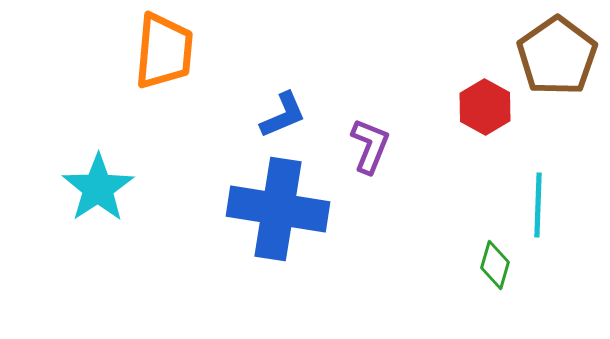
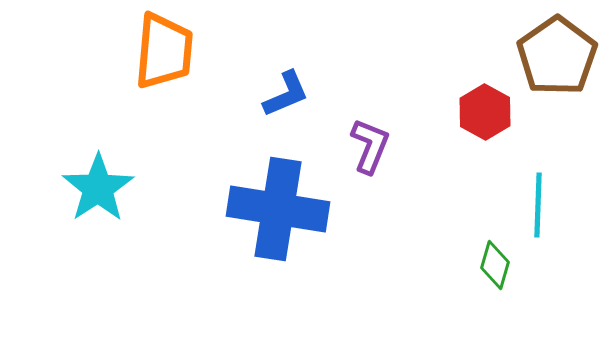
red hexagon: moved 5 px down
blue L-shape: moved 3 px right, 21 px up
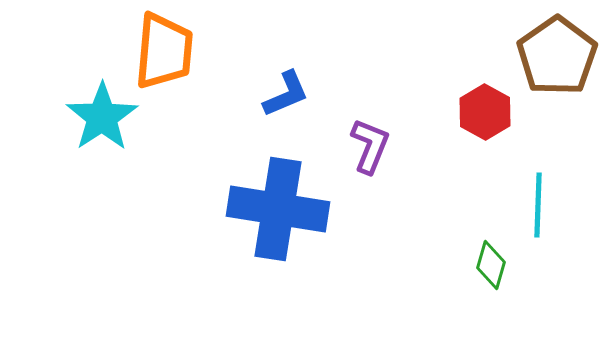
cyan star: moved 4 px right, 71 px up
green diamond: moved 4 px left
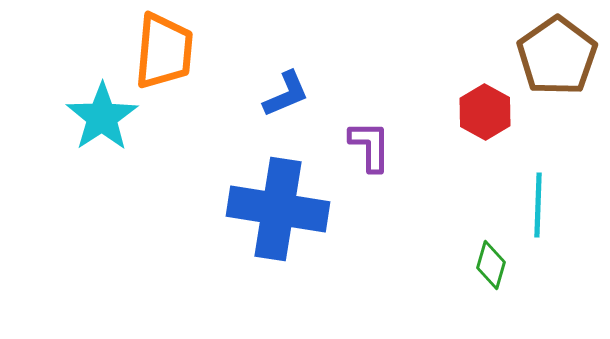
purple L-shape: rotated 22 degrees counterclockwise
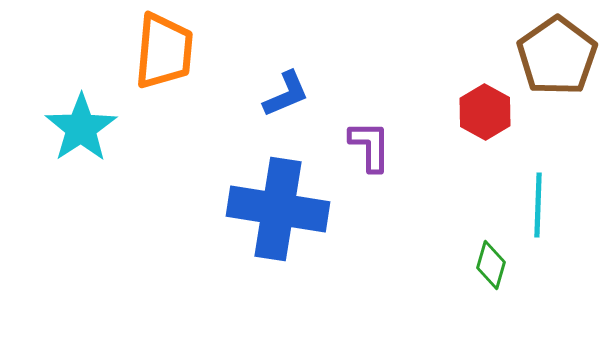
cyan star: moved 21 px left, 11 px down
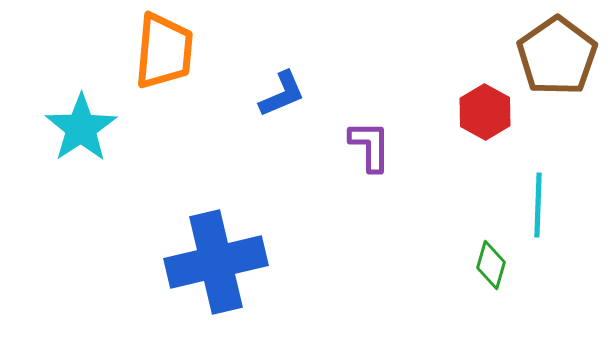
blue L-shape: moved 4 px left
blue cross: moved 62 px left, 53 px down; rotated 22 degrees counterclockwise
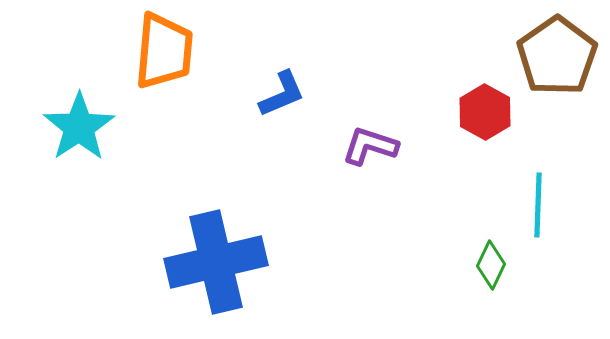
cyan star: moved 2 px left, 1 px up
purple L-shape: rotated 72 degrees counterclockwise
green diamond: rotated 9 degrees clockwise
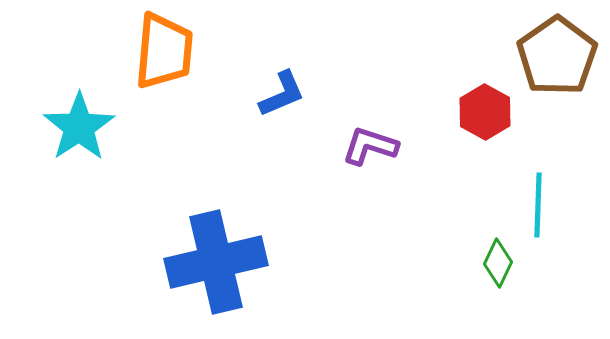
green diamond: moved 7 px right, 2 px up
